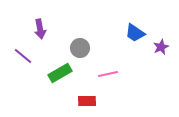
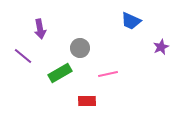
blue trapezoid: moved 4 px left, 12 px up; rotated 10 degrees counterclockwise
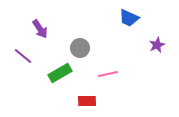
blue trapezoid: moved 2 px left, 3 px up
purple arrow: rotated 24 degrees counterclockwise
purple star: moved 4 px left, 2 px up
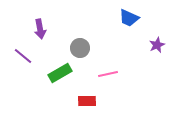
purple arrow: rotated 24 degrees clockwise
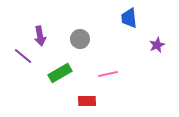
blue trapezoid: rotated 60 degrees clockwise
purple arrow: moved 7 px down
gray circle: moved 9 px up
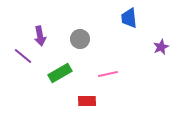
purple star: moved 4 px right, 2 px down
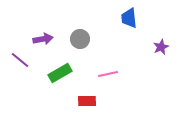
purple arrow: moved 3 px right, 3 px down; rotated 90 degrees counterclockwise
purple line: moved 3 px left, 4 px down
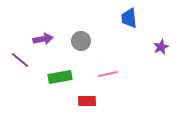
gray circle: moved 1 px right, 2 px down
green rectangle: moved 4 px down; rotated 20 degrees clockwise
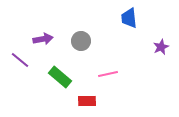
green rectangle: rotated 50 degrees clockwise
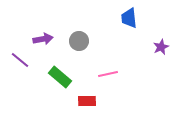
gray circle: moved 2 px left
